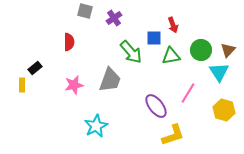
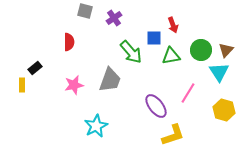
brown triangle: moved 2 px left
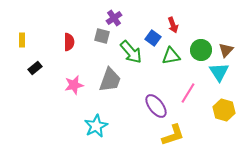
gray square: moved 17 px right, 25 px down
blue square: moved 1 px left; rotated 35 degrees clockwise
yellow rectangle: moved 45 px up
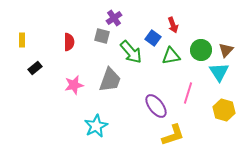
pink line: rotated 15 degrees counterclockwise
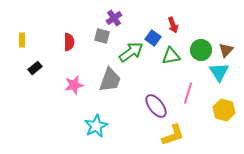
green arrow: rotated 85 degrees counterclockwise
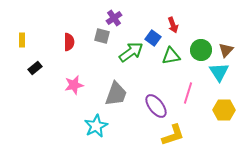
gray trapezoid: moved 6 px right, 14 px down
yellow hexagon: rotated 15 degrees counterclockwise
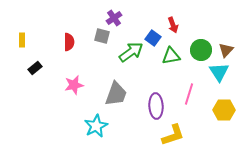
pink line: moved 1 px right, 1 px down
purple ellipse: rotated 35 degrees clockwise
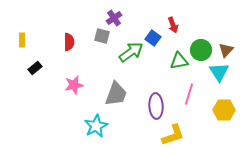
green triangle: moved 8 px right, 5 px down
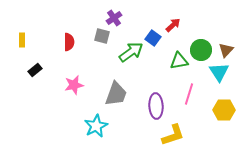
red arrow: rotated 112 degrees counterclockwise
black rectangle: moved 2 px down
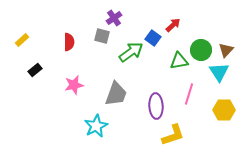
yellow rectangle: rotated 48 degrees clockwise
